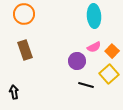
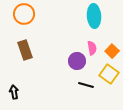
pink semicircle: moved 2 px left, 1 px down; rotated 72 degrees counterclockwise
yellow square: rotated 12 degrees counterclockwise
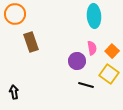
orange circle: moved 9 px left
brown rectangle: moved 6 px right, 8 px up
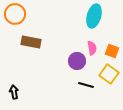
cyan ellipse: rotated 20 degrees clockwise
brown rectangle: rotated 60 degrees counterclockwise
orange square: rotated 24 degrees counterclockwise
